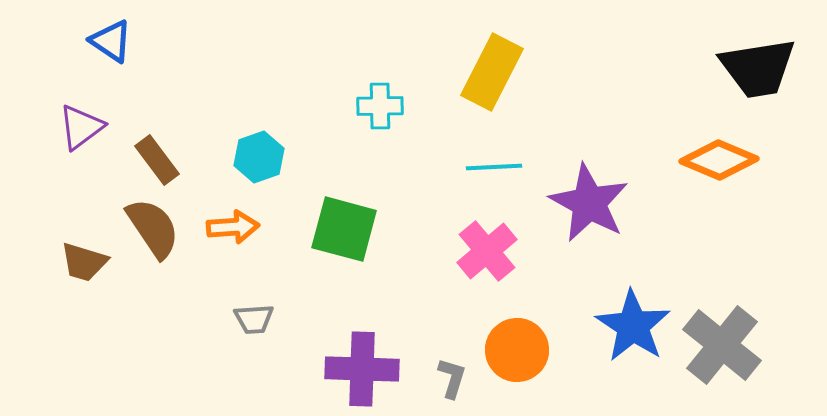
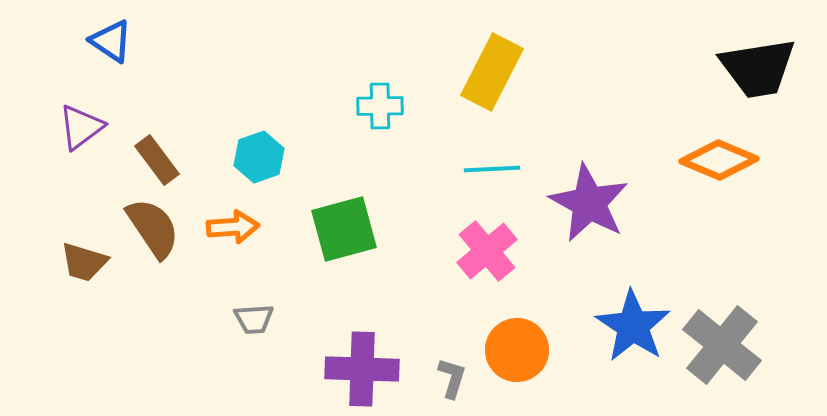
cyan line: moved 2 px left, 2 px down
green square: rotated 30 degrees counterclockwise
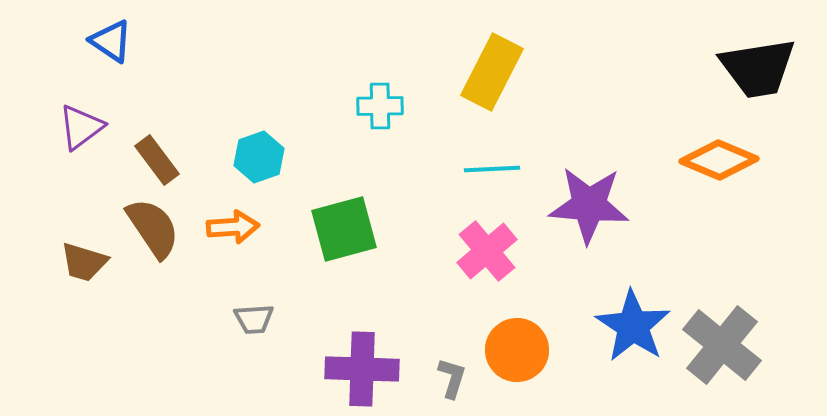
purple star: moved 2 px down; rotated 24 degrees counterclockwise
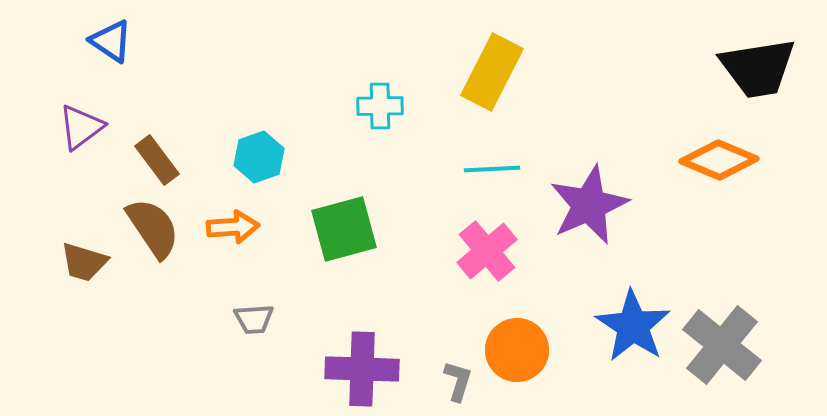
purple star: rotated 28 degrees counterclockwise
gray L-shape: moved 6 px right, 3 px down
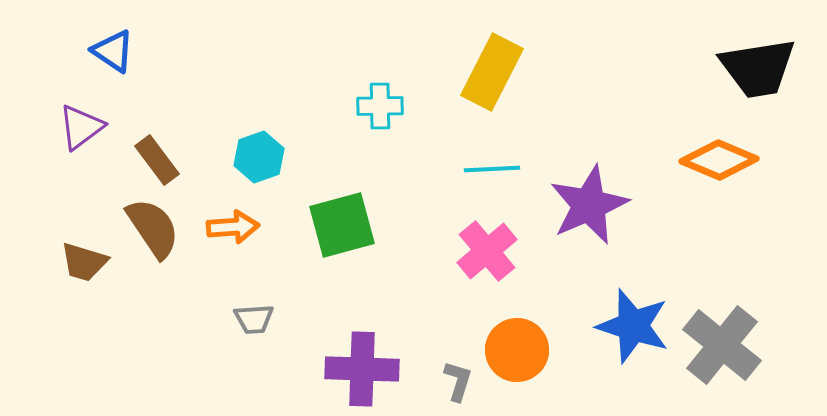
blue triangle: moved 2 px right, 10 px down
green square: moved 2 px left, 4 px up
blue star: rotated 16 degrees counterclockwise
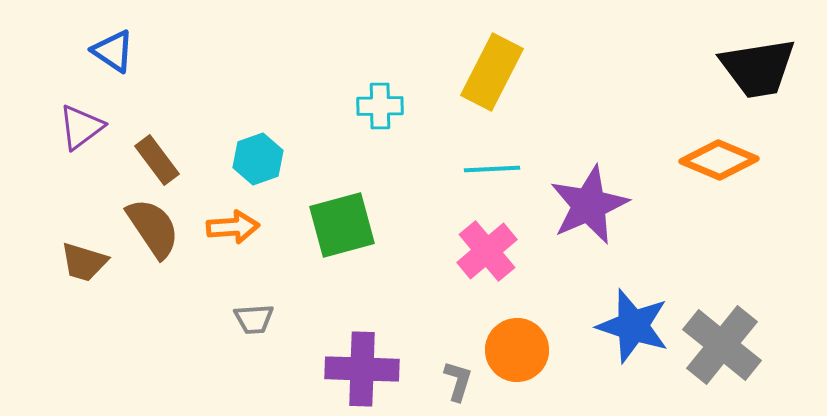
cyan hexagon: moved 1 px left, 2 px down
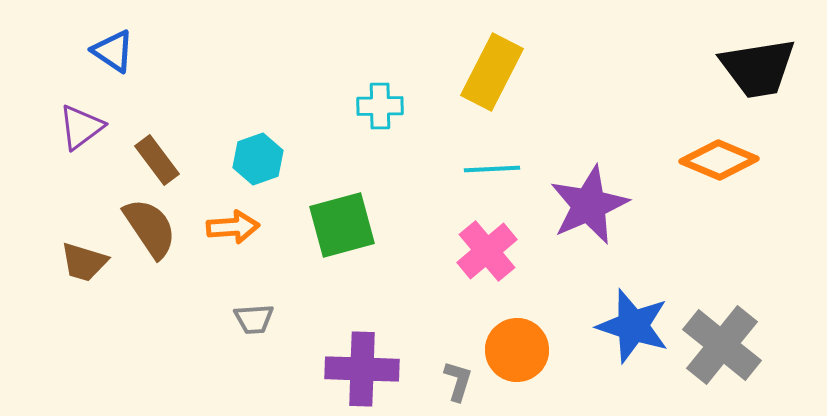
brown semicircle: moved 3 px left
